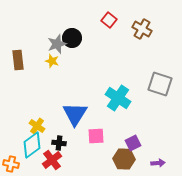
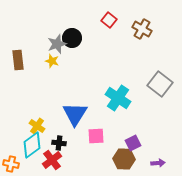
gray square: rotated 20 degrees clockwise
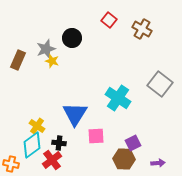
gray star: moved 11 px left, 5 px down
brown rectangle: rotated 30 degrees clockwise
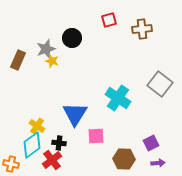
red square: rotated 35 degrees clockwise
brown cross: rotated 36 degrees counterclockwise
purple square: moved 18 px right
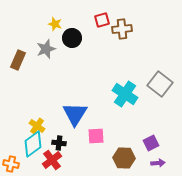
red square: moved 7 px left
brown cross: moved 20 px left
yellow star: moved 3 px right, 37 px up
cyan cross: moved 7 px right, 4 px up
cyan diamond: moved 1 px right, 1 px up
brown hexagon: moved 1 px up
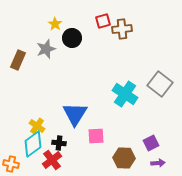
red square: moved 1 px right, 1 px down
yellow star: rotated 16 degrees clockwise
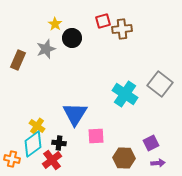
orange cross: moved 1 px right, 5 px up
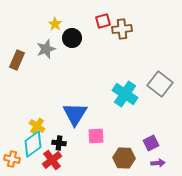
brown rectangle: moved 1 px left
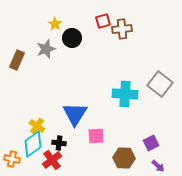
cyan cross: rotated 30 degrees counterclockwise
purple arrow: moved 3 px down; rotated 48 degrees clockwise
